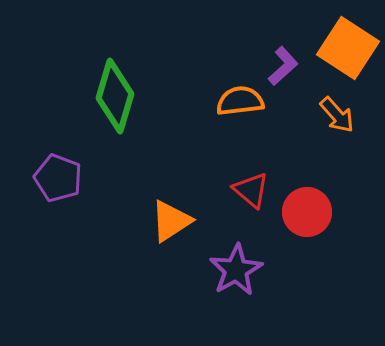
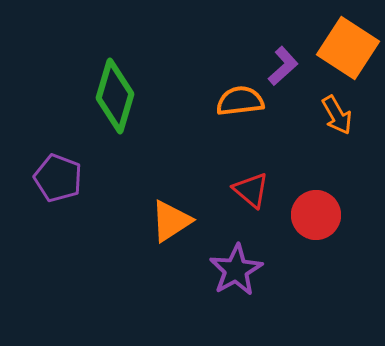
orange arrow: rotated 12 degrees clockwise
red circle: moved 9 px right, 3 px down
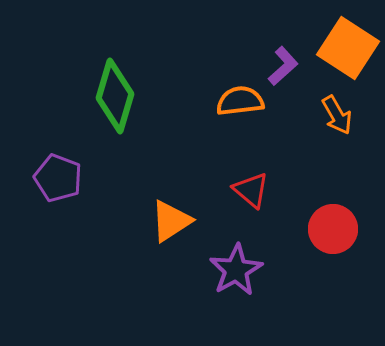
red circle: moved 17 px right, 14 px down
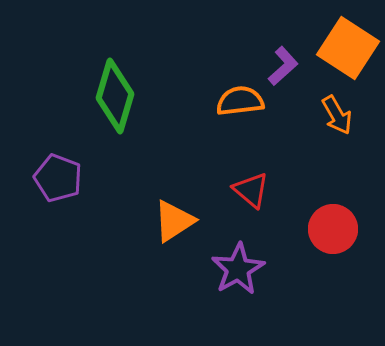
orange triangle: moved 3 px right
purple star: moved 2 px right, 1 px up
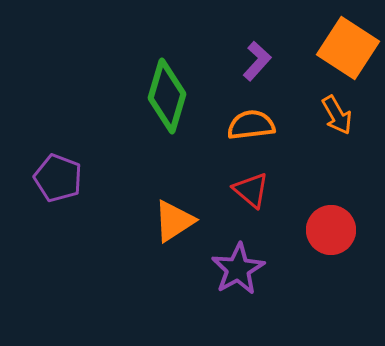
purple L-shape: moved 26 px left, 5 px up; rotated 6 degrees counterclockwise
green diamond: moved 52 px right
orange semicircle: moved 11 px right, 24 px down
red circle: moved 2 px left, 1 px down
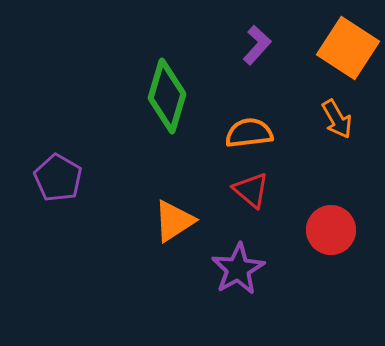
purple L-shape: moved 16 px up
orange arrow: moved 4 px down
orange semicircle: moved 2 px left, 8 px down
purple pentagon: rotated 9 degrees clockwise
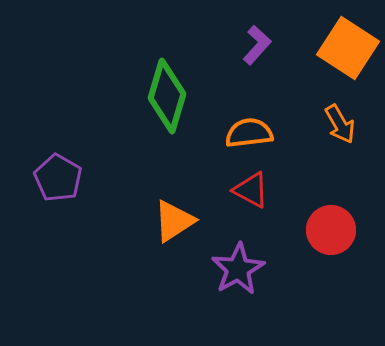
orange arrow: moved 3 px right, 5 px down
red triangle: rotated 12 degrees counterclockwise
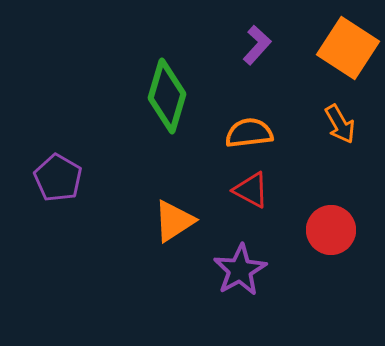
purple star: moved 2 px right, 1 px down
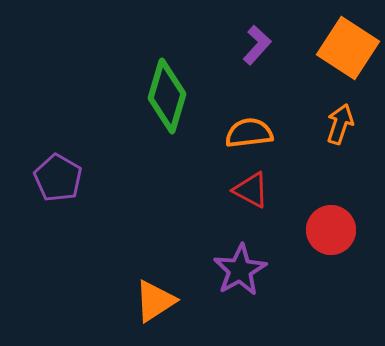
orange arrow: rotated 132 degrees counterclockwise
orange triangle: moved 19 px left, 80 px down
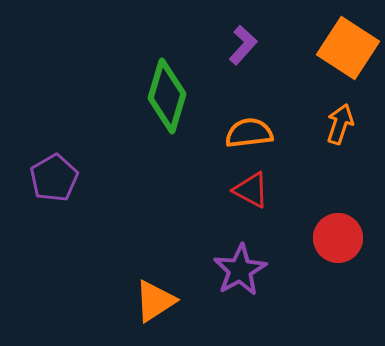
purple L-shape: moved 14 px left
purple pentagon: moved 4 px left; rotated 12 degrees clockwise
red circle: moved 7 px right, 8 px down
